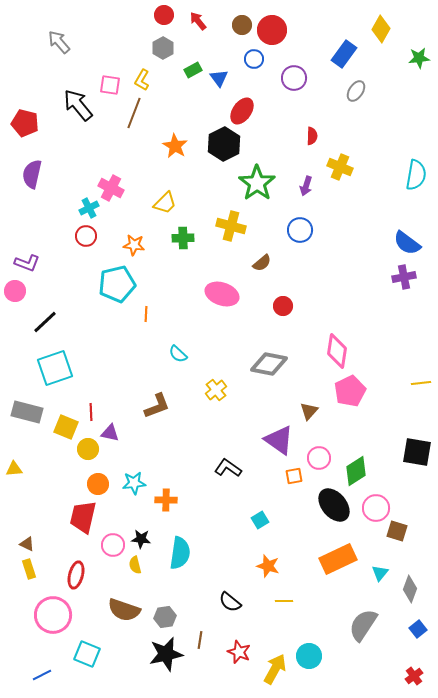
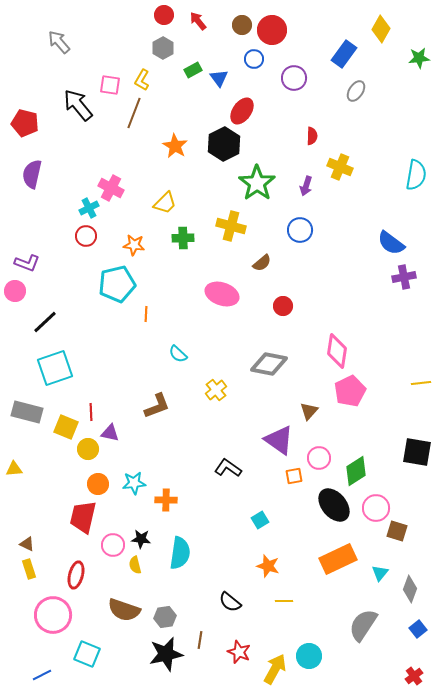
blue semicircle at (407, 243): moved 16 px left
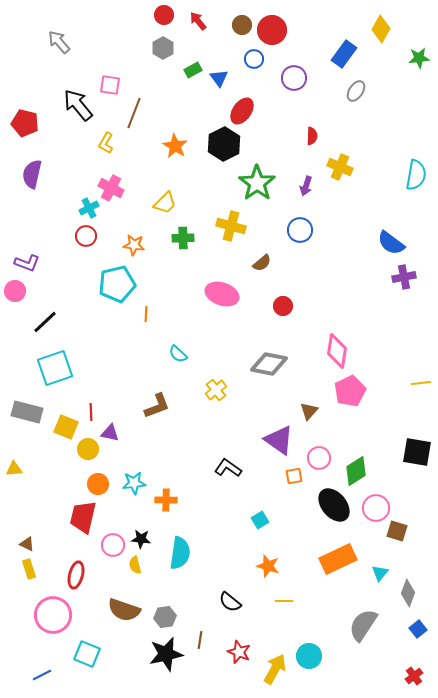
yellow L-shape at (142, 80): moved 36 px left, 63 px down
gray diamond at (410, 589): moved 2 px left, 4 px down
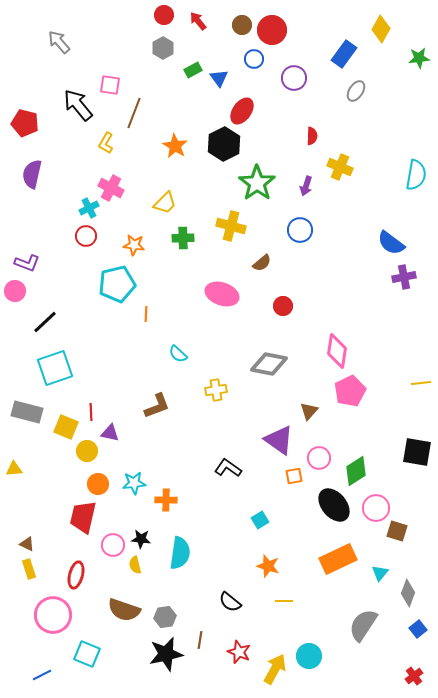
yellow cross at (216, 390): rotated 30 degrees clockwise
yellow circle at (88, 449): moved 1 px left, 2 px down
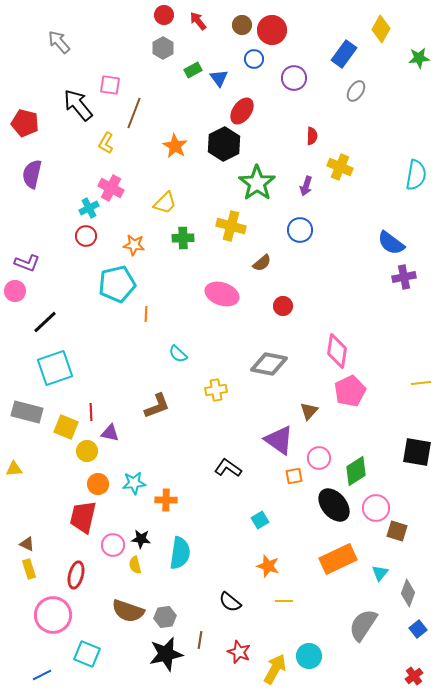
brown semicircle at (124, 610): moved 4 px right, 1 px down
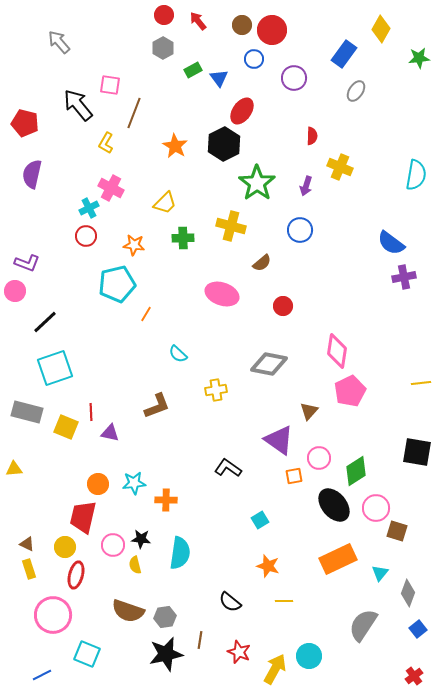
orange line at (146, 314): rotated 28 degrees clockwise
yellow circle at (87, 451): moved 22 px left, 96 px down
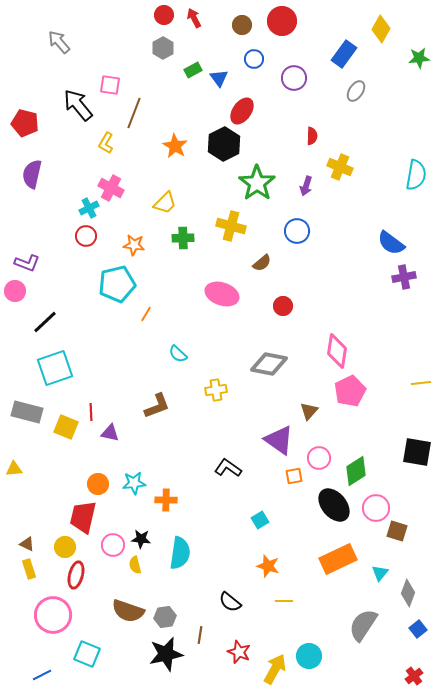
red arrow at (198, 21): moved 4 px left, 3 px up; rotated 12 degrees clockwise
red circle at (272, 30): moved 10 px right, 9 px up
blue circle at (300, 230): moved 3 px left, 1 px down
brown line at (200, 640): moved 5 px up
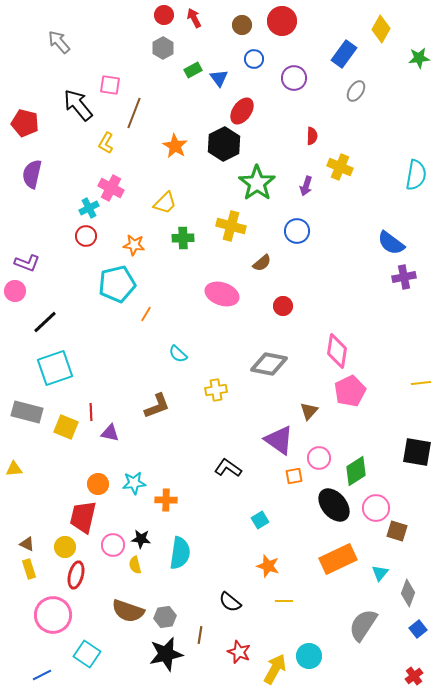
cyan square at (87, 654): rotated 12 degrees clockwise
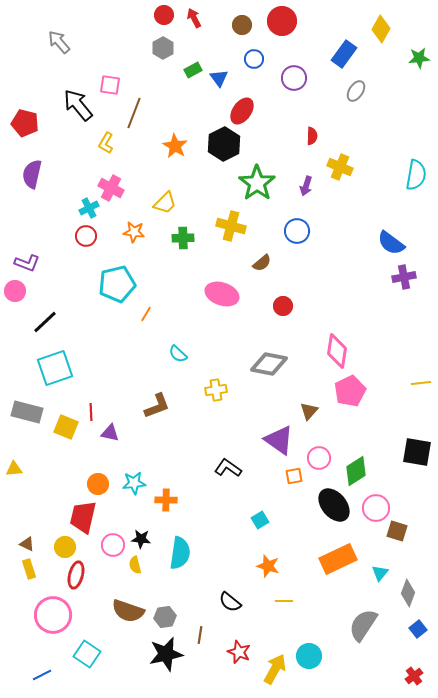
orange star at (134, 245): moved 13 px up
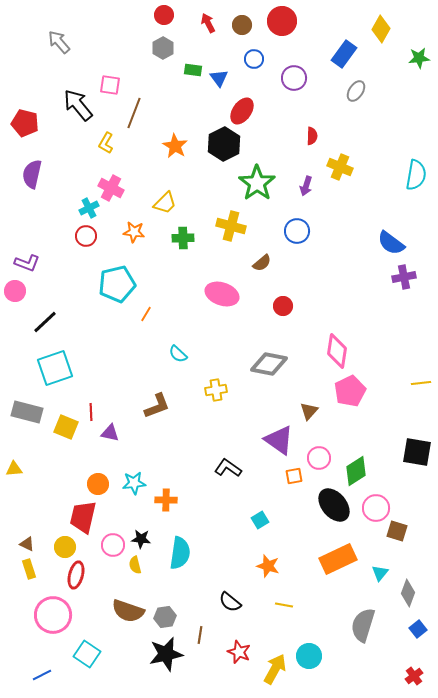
red arrow at (194, 18): moved 14 px right, 5 px down
green rectangle at (193, 70): rotated 36 degrees clockwise
yellow line at (284, 601): moved 4 px down; rotated 12 degrees clockwise
gray semicircle at (363, 625): rotated 16 degrees counterclockwise
